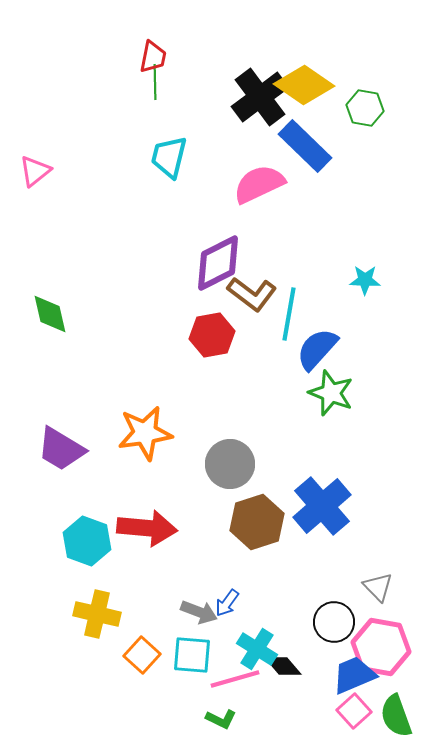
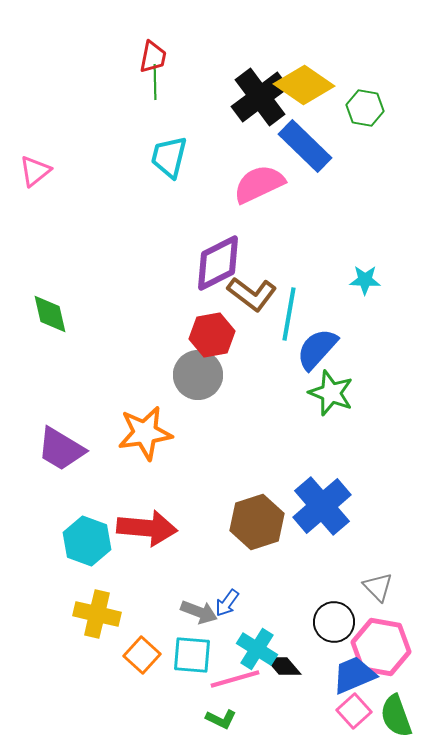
gray circle: moved 32 px left, 89 px up
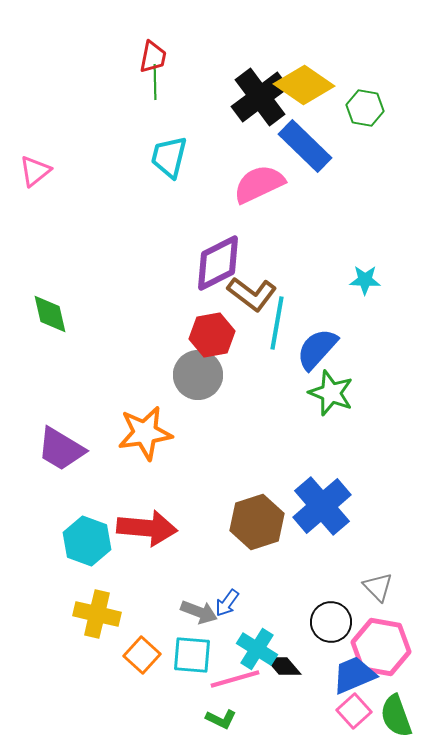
cyan line: moved 12 px left, 9 px down
black circle: moved 3 px left
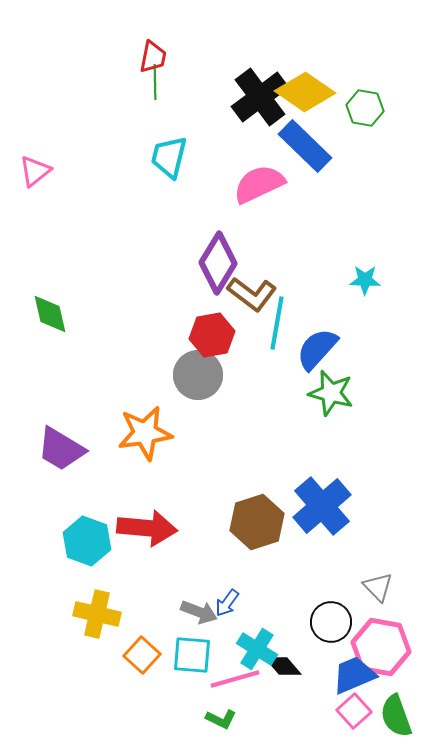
yellow diamond: moved 1 px right, 7 px down
purple diamond: rotated 32 degrees counterclockwise
green star: rotated 6 degrees counterclockwise
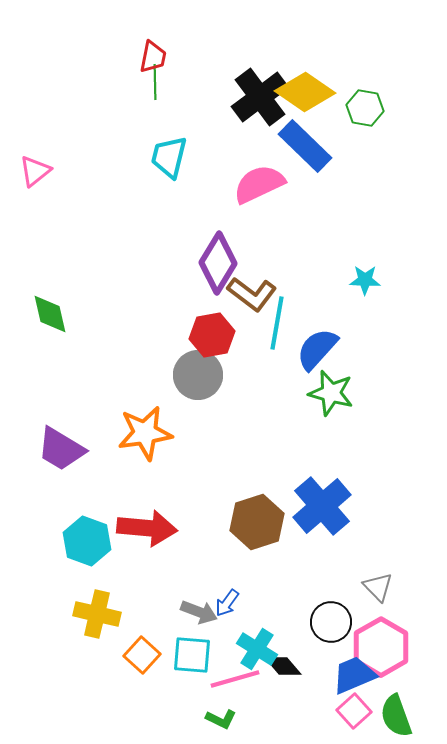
pink hexagon: rotated 20 degrees clockwise
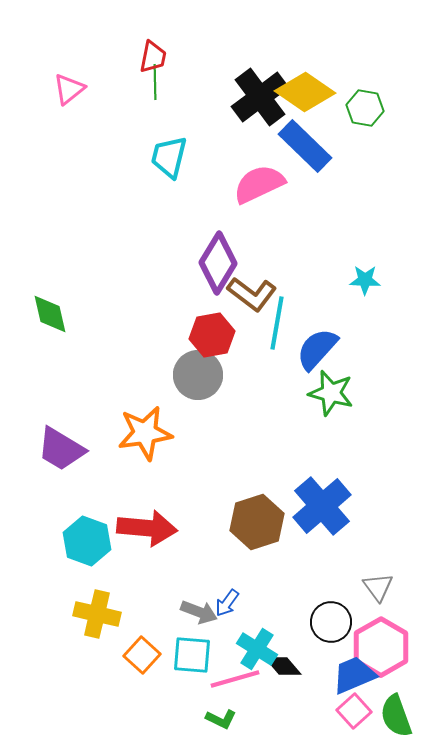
pink triangle: moved 34 px right, 82 px up
gray triangle: rotated 8 degrees clockwise
